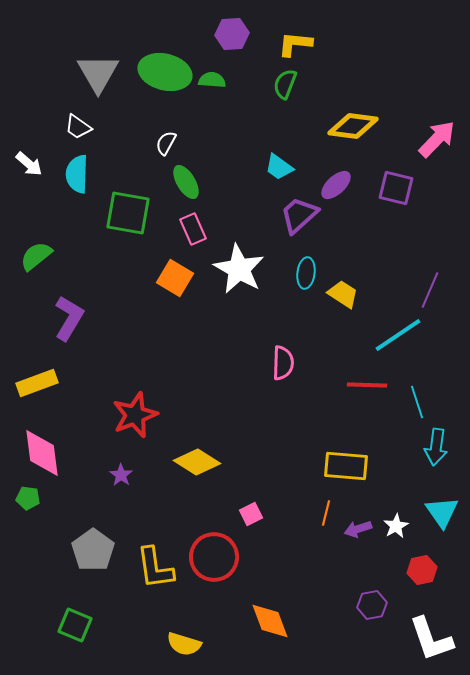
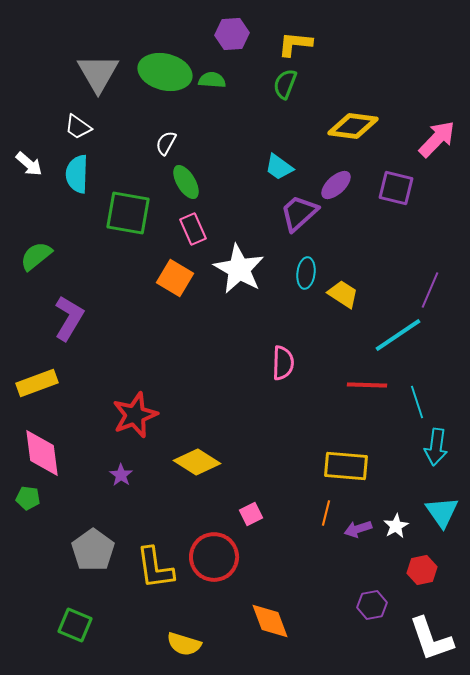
purple trapezoid at (299, 215): moved 2 px up
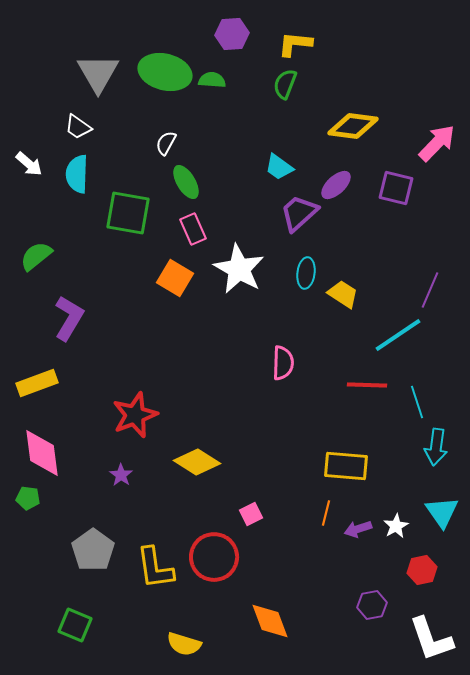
pink arrow at (437, 139): moved 4 px down
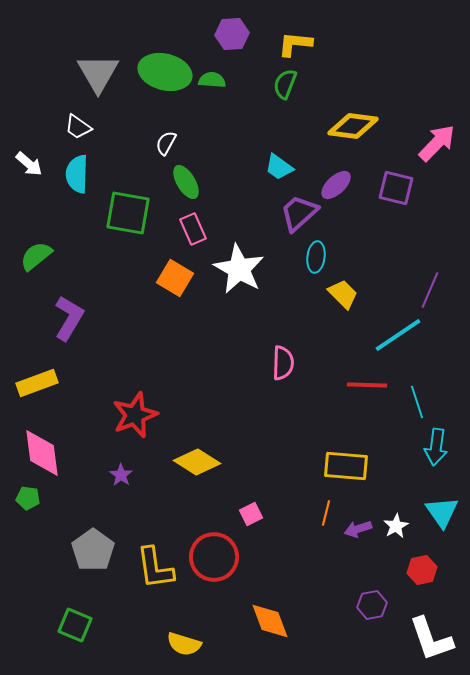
cyan ellipse at (306, 273): moved 10 px right, 16 px up
yellow trapezoid at (343, 294): rotated 12 degrees clockwise
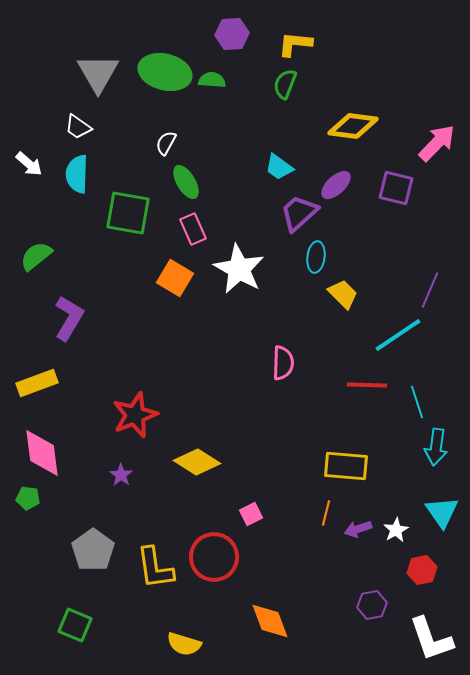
white star at (396, 526): moved 4 px down
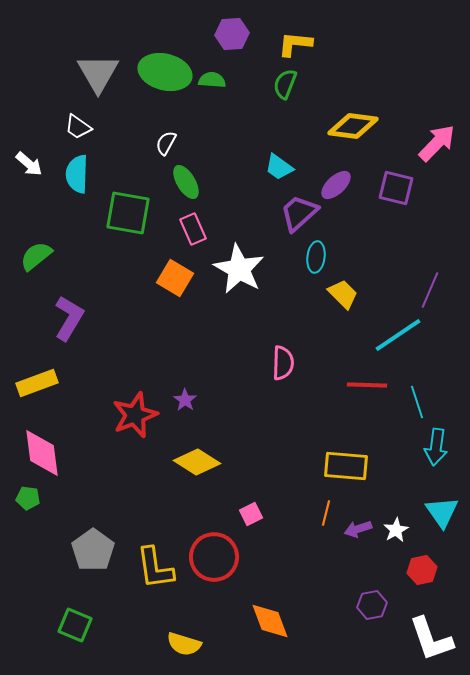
purple star at (121, 475): moved 64 px right, 75 px up
